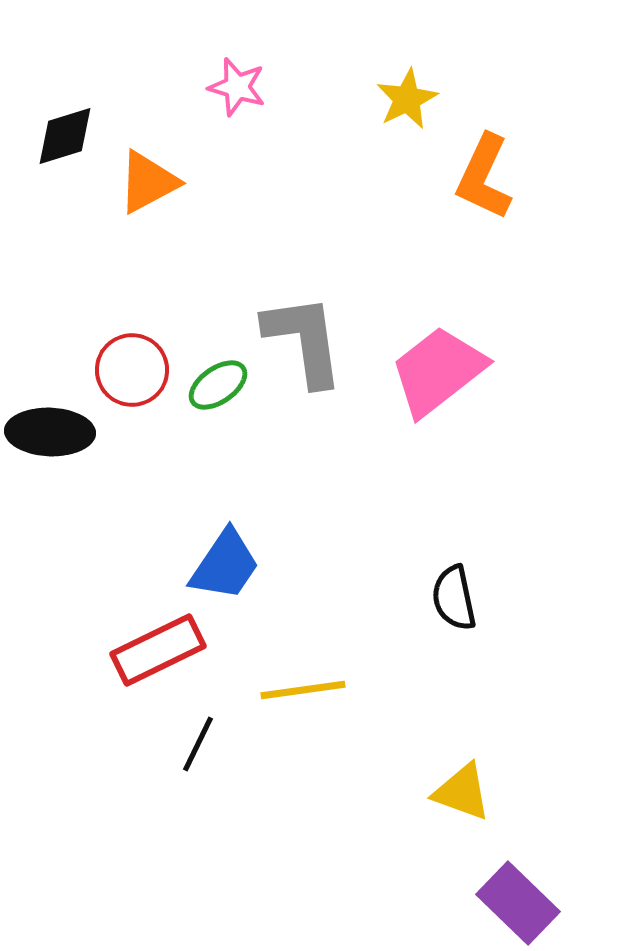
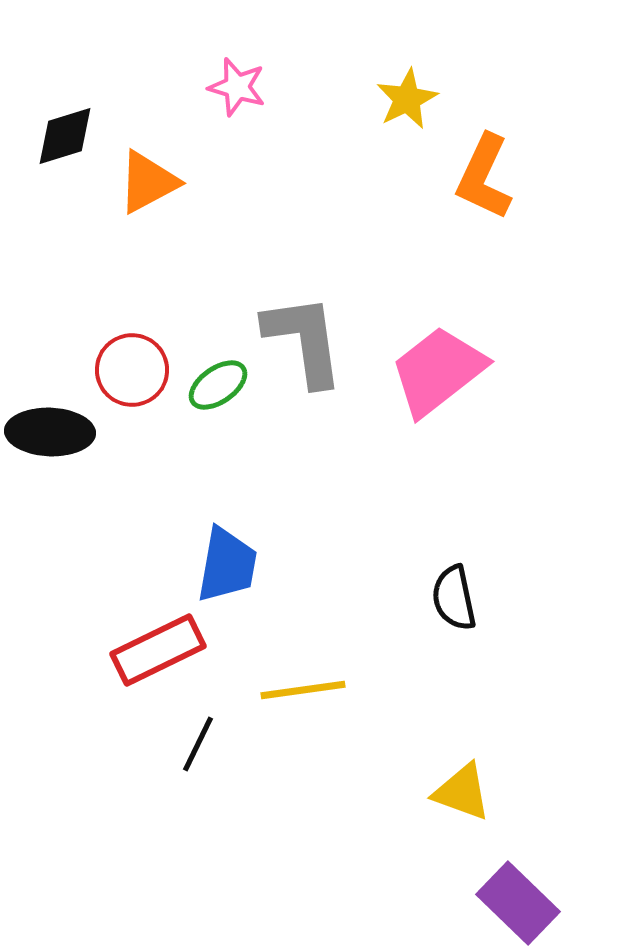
blue trapezoid: moved 2 px right; rotated 24 degrees counterclockwise
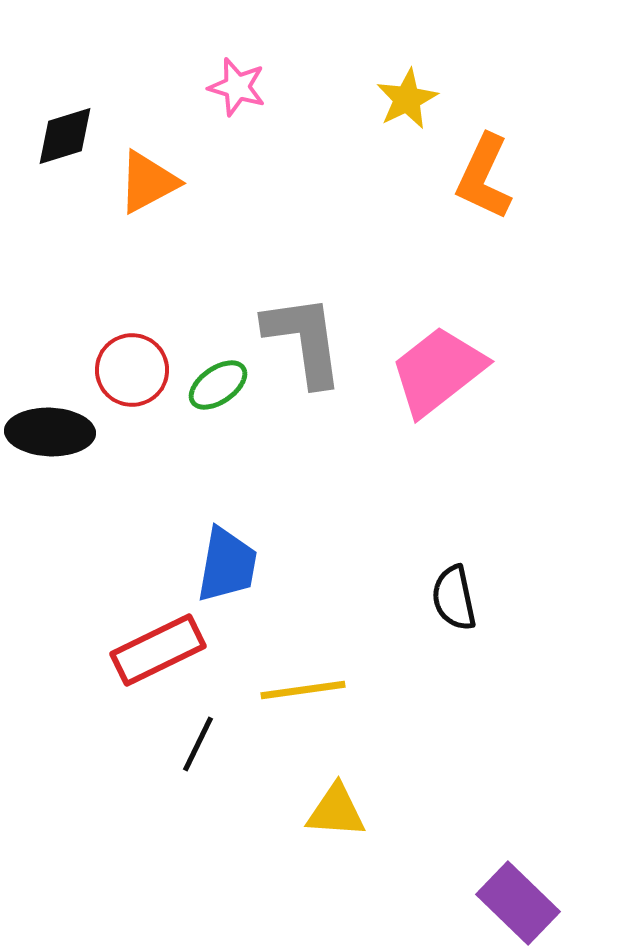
yellow triangle: moved 126 px left, 19 px down; rotated 16 degrees counterclockwise
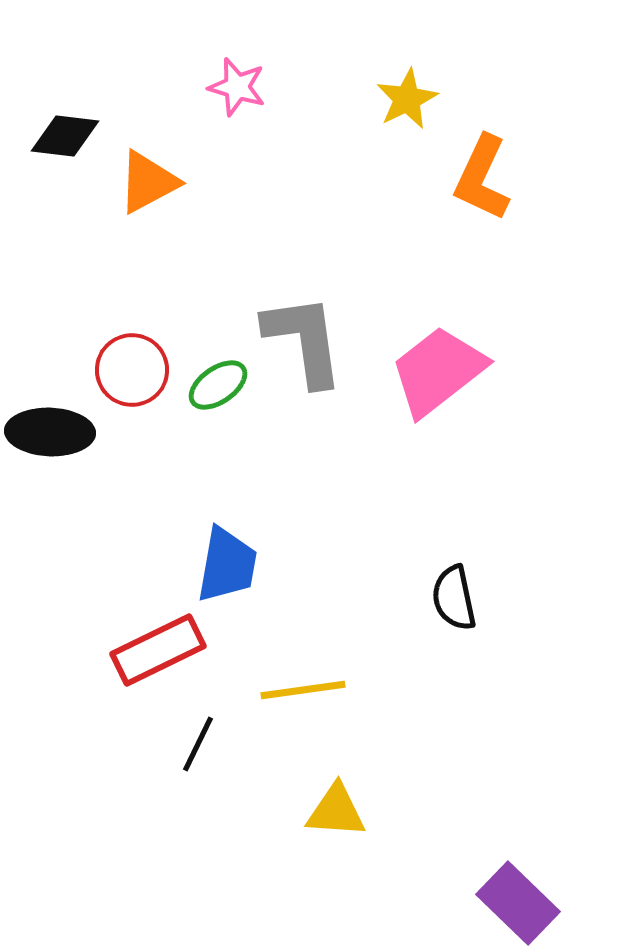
black diamond: rotated 24 degrees clockwise
orange L-shape: moved 2 px left, 1 px down
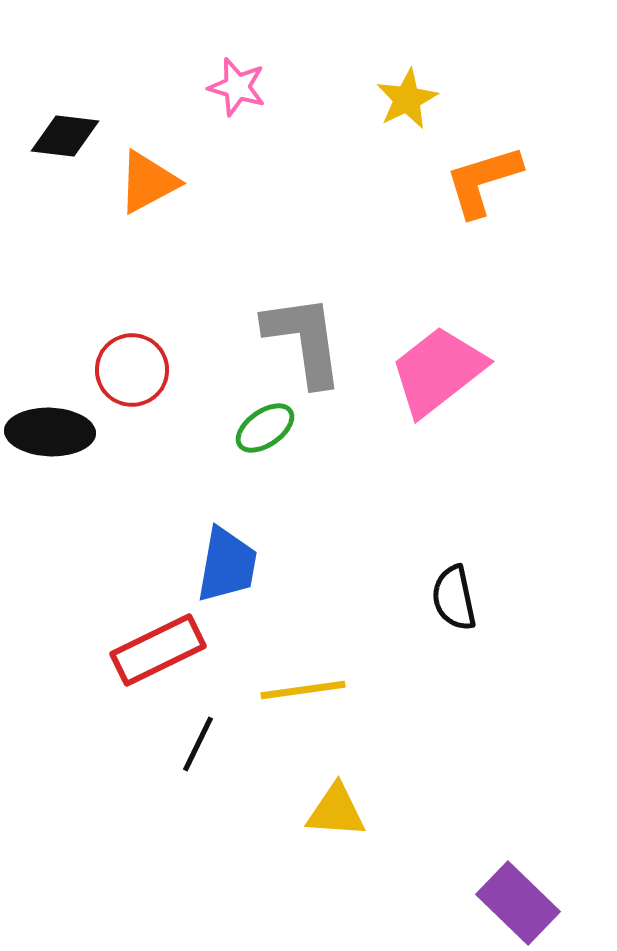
orange L-shape: moved 1 px right, 3 px down; rotated 48 degrees clockwise
green ellipse: moved 47 px right, 43 px down
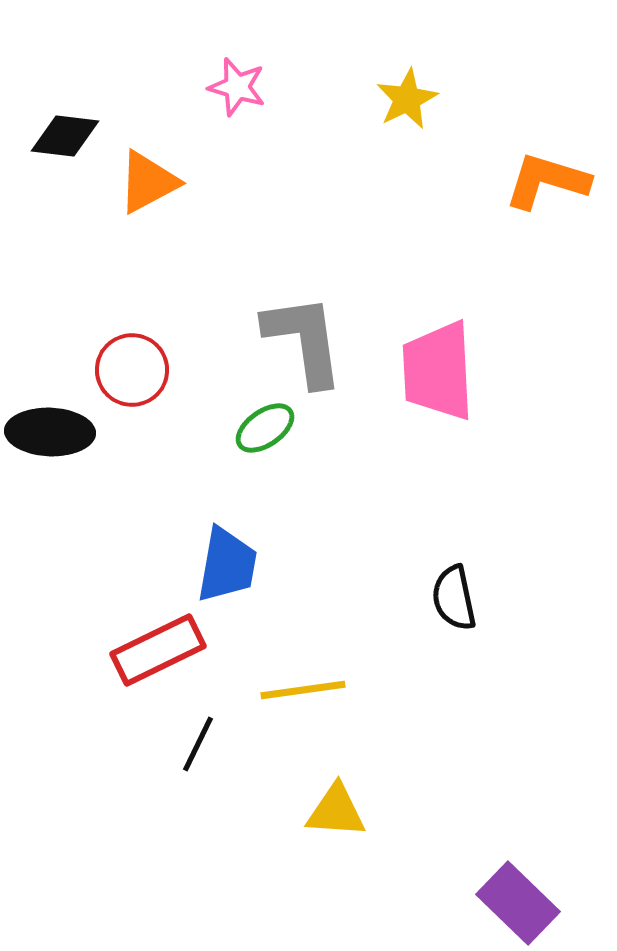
orange L-shape: moved 64 px right; rotated 34 degrees clockwise
pink trapezoid: rotated 55 degrees counterclockwise
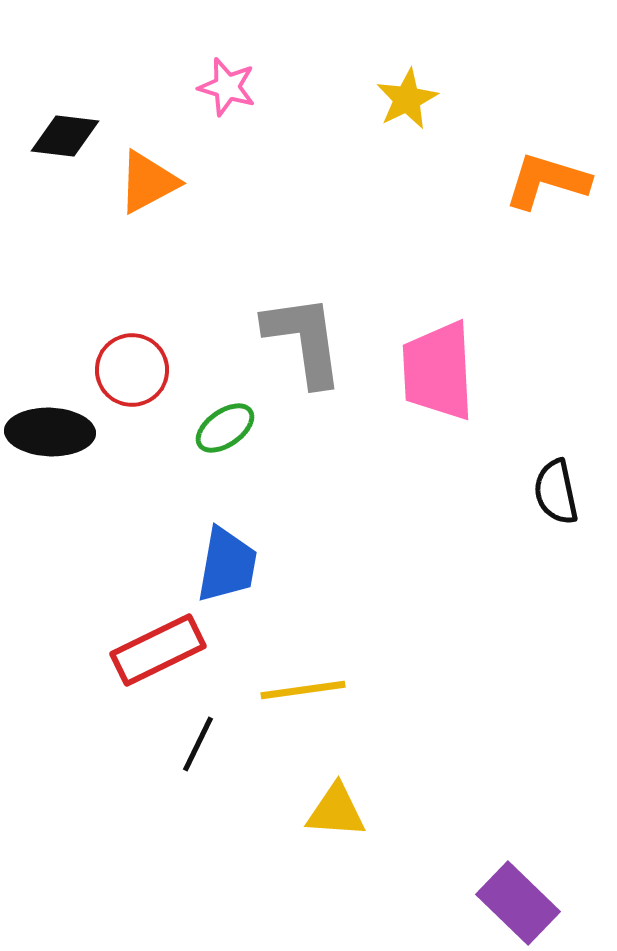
pink star: moved 10 px left
green ellipse: moved 40 px left
black semicircle: moved 102 px right, 106 px up
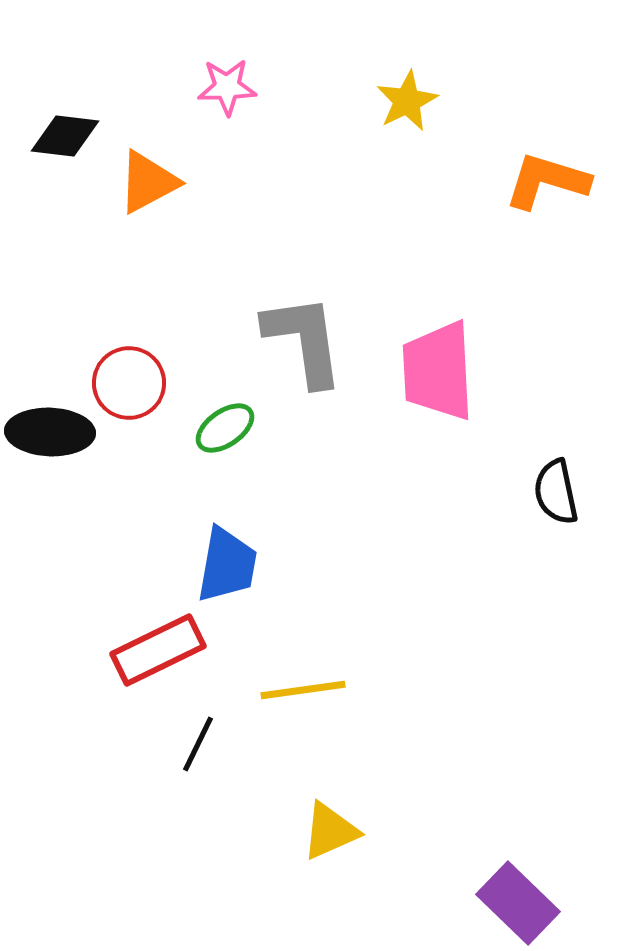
pink star: rotated 18 degrees counterclockwise
yellow star: moved 2 px down
red circle: moved 3 px left, 13 px down
yellow triangle: moved 6 px left, 20 px down; rotated 28 degrees counterclockwise
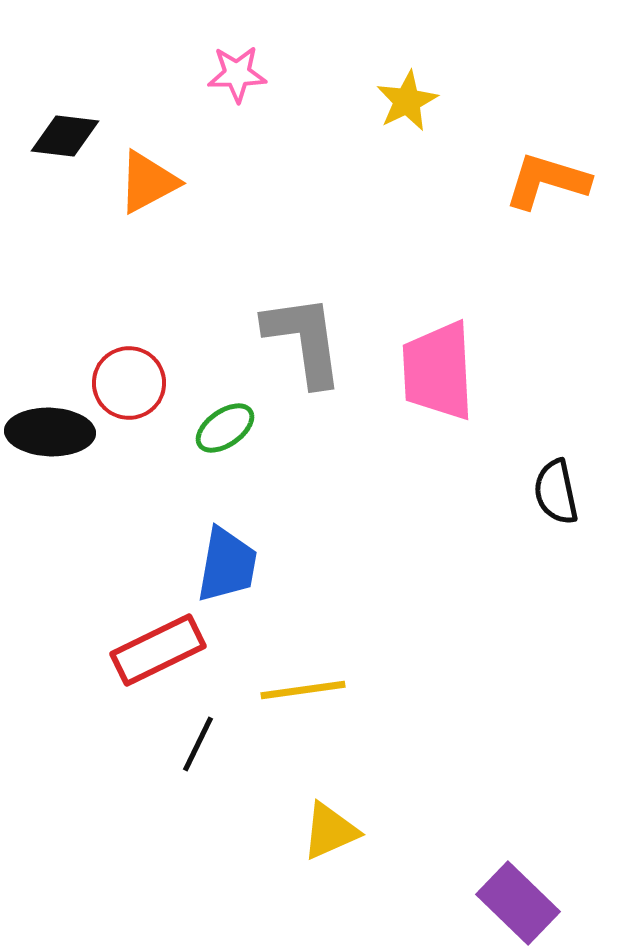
pink star: moved 10 px right, 13 px up
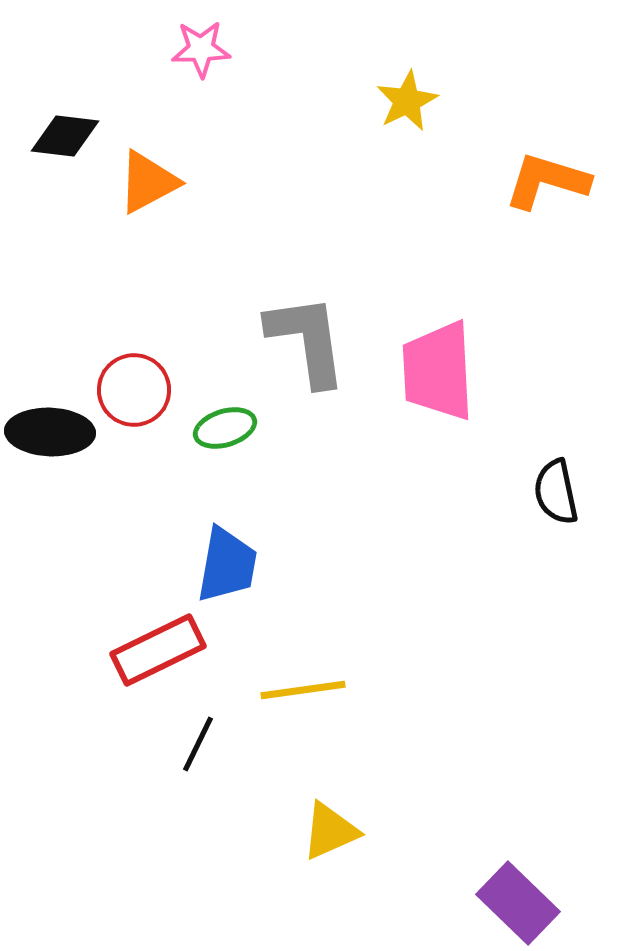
pink star: moved 36 px left, 25 px up
gray L-shape: moved 3 px right
red circle: moved 5 px right, 7 px down
green ellipse: rotated 18 degrees clockwise
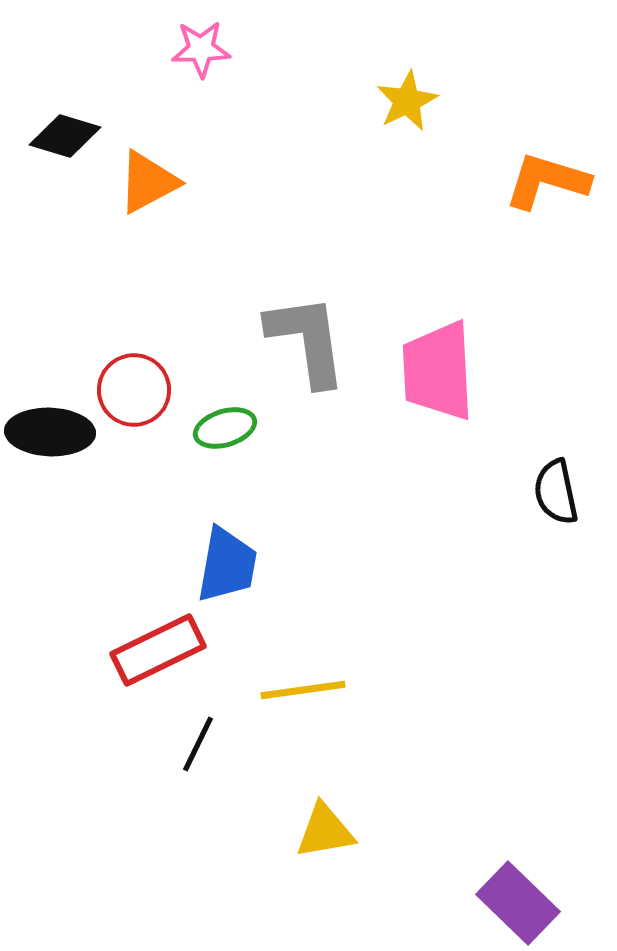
black diamond: rotated 10 degrees clockwise
yellow triangle: moved 5 px left; rotated 14 degrees clockwise
